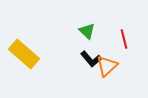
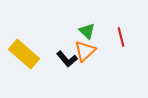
red line: moved 3 px left, 2 px up
black L-shape: moved 24 px left
orange triangle: moved 22 px left, 15 px up
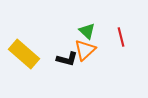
orange triangle: moved 1 px up
black L-shape: rotated 35 degrees counterclockwise
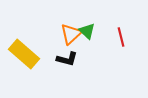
orange triangle: moved 14 px left, 16 px up
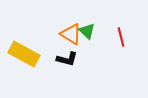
orange triangle: rotated 45 degrees counterclockwise
yellow rectangle: rotated 12 degrees counterclockwise
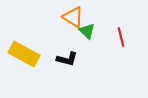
orange triangle: moved 2 px right, 17 px up
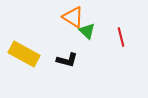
black L-shape: moved 1 px down
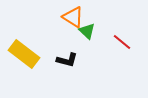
red line: moved 1 px right, 5 px down; rotated 36 degrees counterclockwise
yellow rectangle: rotated 8 degrees clockwise
